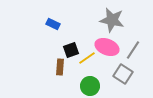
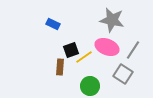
yellow line: moved 3 px left, 1 px up
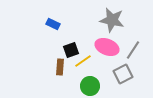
yellow line: moved 1 px left, 4 px down
gray square: rotated 30 degrees clockwise
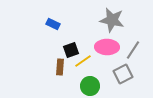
pink ellipse: rotated 20 degrees counterclockwise
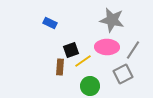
blue rectangle: moved 3 px left, 1 px up
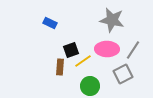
pink ellipse: moved 2 px down
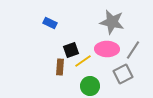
gray star: moved 2 px down
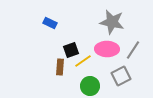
gray square: moved 2 px left, 2 px down
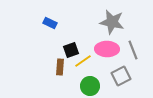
gray line: rotated 54 degrees counterclockwise
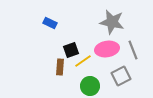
pink ellipse: rotated 10 degrees counterclockwise
